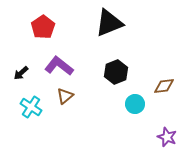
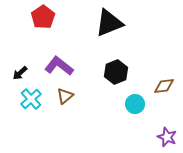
red pentagon: moved 10 px up
black arrow: moved 1 px left
cyan cross: moved 8 px up; rotated 15 degrees clockwise
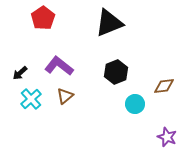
red pentagon: moved 1 px down
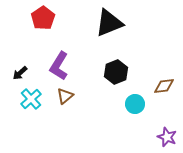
purple L-shape: rotated 96 degrees counterclockwise
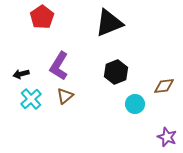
red pentagon: moved 1 px left, 1 px up
black arrow: moved 1 px right, 1 px down; rotated 28 degrees clockwise
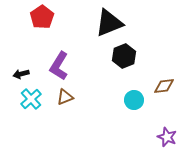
black hexagon: moved 8 px right, 16 px up
brown triangle: moved 1 px down; rotated 18 degrees clockwise
cyan circle: moved 1 px left, 4 px up
